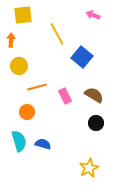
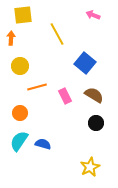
orange arrow: moved 2 px up
blue square: moved 3 px right, 6 px down
yellow circle: moved 1 px right
orange circle: moved 7 px left, 1 px down
cyan semicircle: rotated 130 degrees counterclockwise
yellow star: moved 1 px right, 1 px up
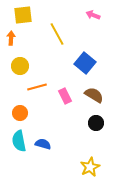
cyan semicircle: rotated 45 degrees counterclockwise
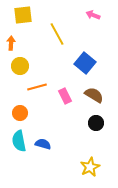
orange arrow: moved 5 px down
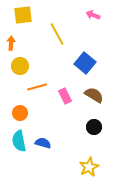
black circle: moved 2 px left, 4 px down
blue semicircle: moved 1 px up
yellow star: moved 1 px left
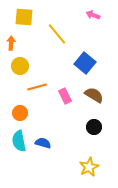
yellow square: moved 1 px right, 2 px down; rotated 12 degrees clockwise
yellow line: rotated 10 degrees counterclockwise
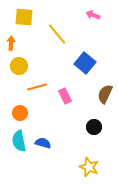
yellow circle: moved 1 px left
brown semicircle: moved 11 px right, 1 px up; rotated 96 degrees counterclockwise
yellow star: rotated 24 degrees counterclockwise
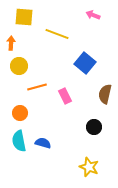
yellow line: rotated 30 degrees counterclockwise
brown semicircle: rotated 12 degrees counterclockwise
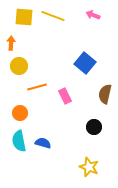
yellow line: moved 4 px left, 18 px up
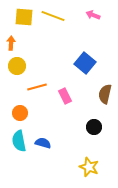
yellow circle: moved 2 px left
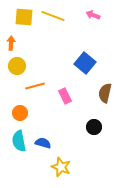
orange line: moved 2 px left, 1 px up
brown semicircle: moved 1 px up
yellow star: moved 28 px left
